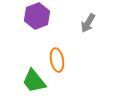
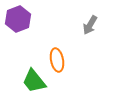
purple hexagon: moved 19 px left, 3 px down
gray arrow: moved 2 px right, 2 px down
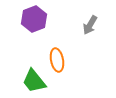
purple hexagon: moved 16 px right
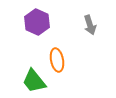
purple hexagon: moved 3 px right, 3 px down; rotated 15 degrees counterclockwise
gray arrow: rotated 48 degrees counterclockwise
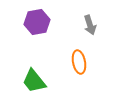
purple hexagon: rotated 25 degrees clockwise
orange ellipse: moved 22 px right, 2 px down
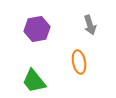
purple hexagon: moved 7 px down
